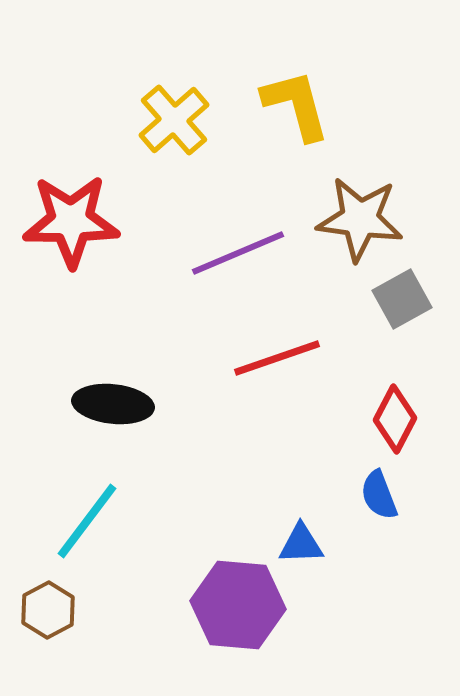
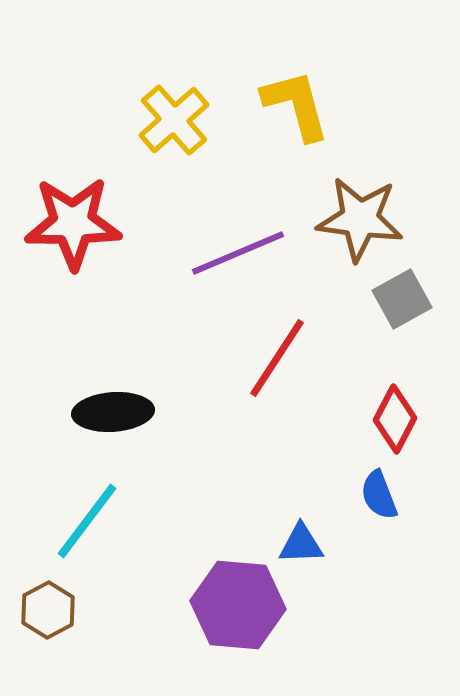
red star: moved 2 px right, 2 px down
red line: rotated 38 degrees counterclockwise
black ellipse: moved 8 px down; rotated 10 degrees counterclockwise
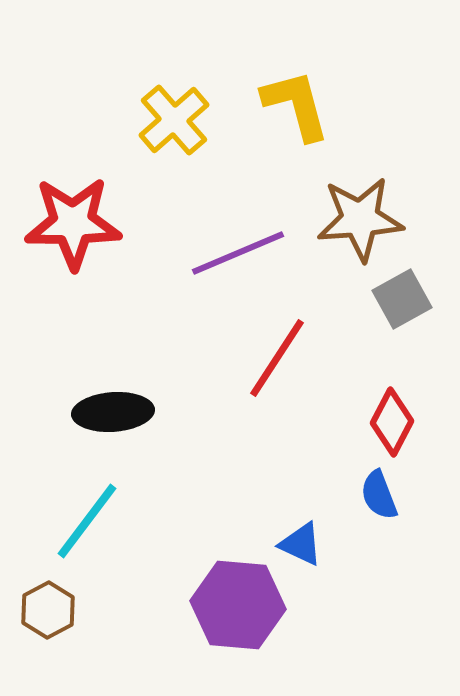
brown star: rotated 12 degrees counterclockwise
red diamond: moved 3 px left, 3 px down
blue triangle: rotated 27 degrees clockwise
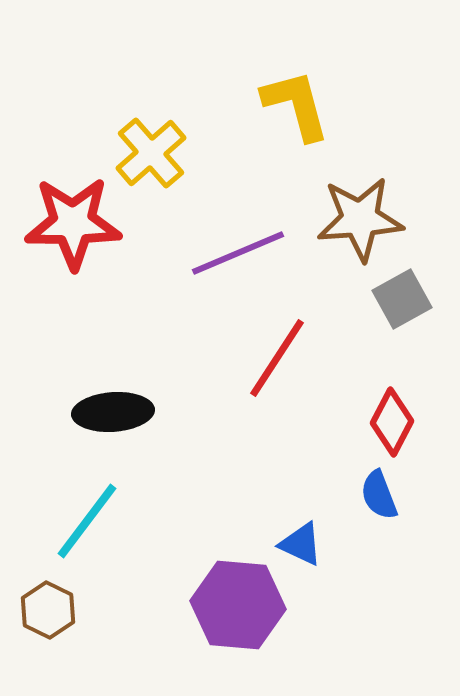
yellow cross: moved 23 px left, 33 px down
brown hexagon: rotated 6 degrees counterclockwise
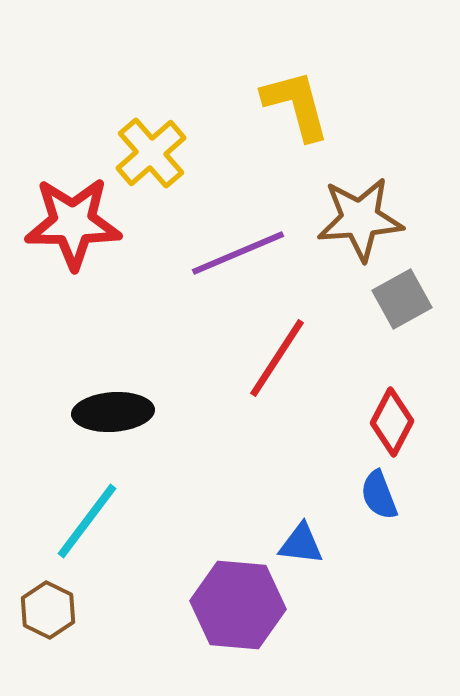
blue triangle: rotated 18 degrees counterclockwise
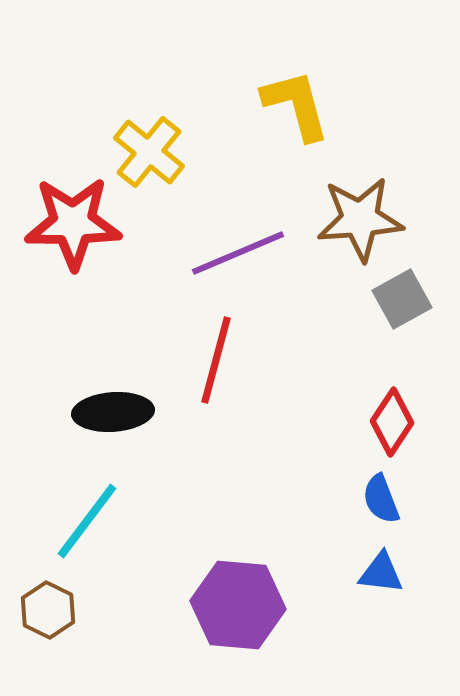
yellow cross: moved 2 px left, 1 px up; rotated 10 degrees counterclockwise
red line: moved 61 px left, 2 px down; rotated 18 degrees counterclockwise
red diamond: rotated 6 degrees clockwise
blue semicircle: moved 2 px right, 4 px down
blue triangle: moved 80 px right, 29 px down
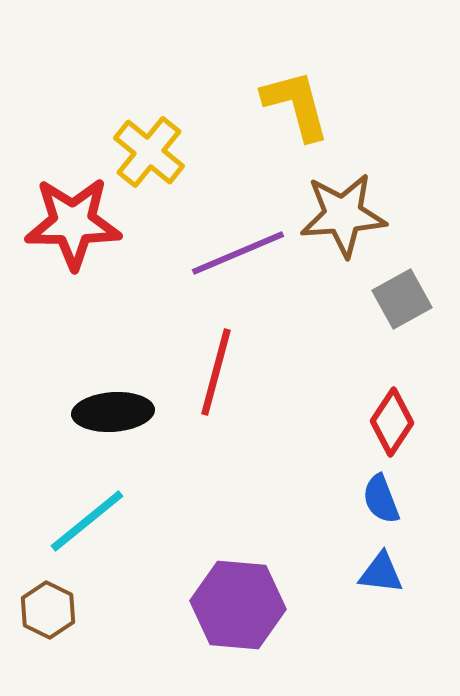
brown star: moved 17 px left, 4 px up
red line: moved 12 px down
cyan line: rotated 14 degrees clockwise
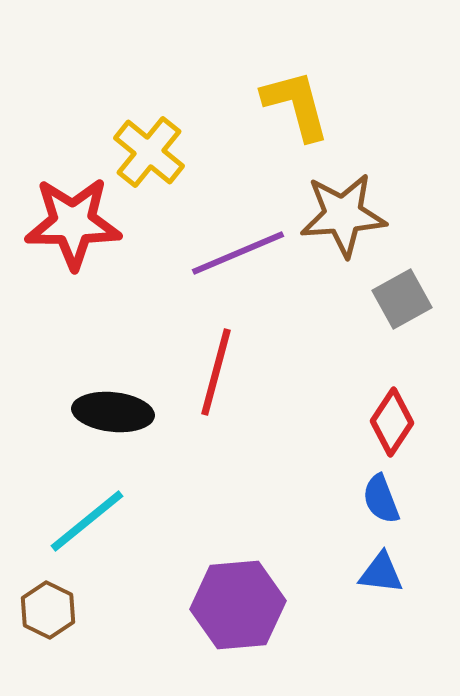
black ellipse: rotated 10 degrees clockwise
purple hexagon: rotated 10 degrees counterclockwise
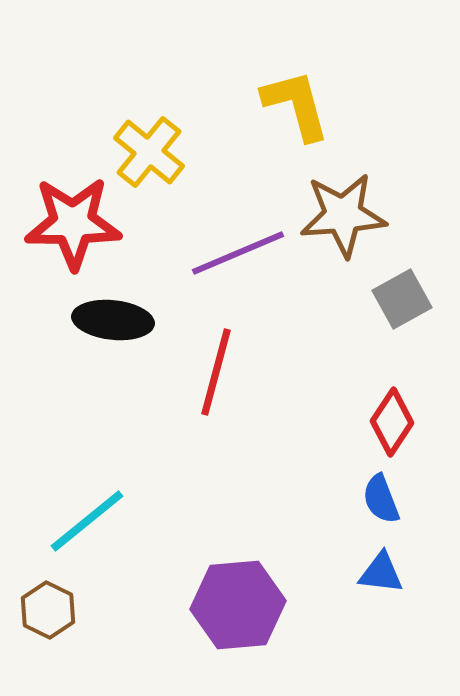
black ellipse: moved 92 px up
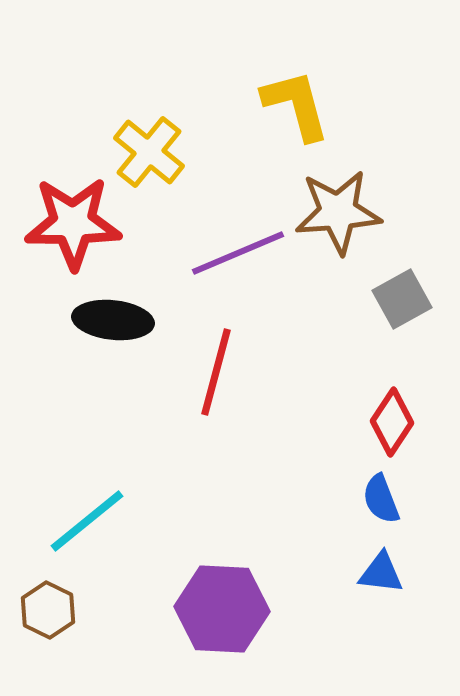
brown star: moved 5 px left, 3 px up
purple hexagon: moved 16 px left, 4 px down; rotated 8 degrees clockwise
